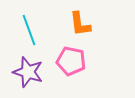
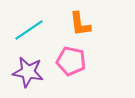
cyan line: rotated 76 degrees clockwise
purple star: rotated 8 degrees counterclockwise
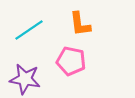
purple star: moved 3 px left, 7 px down
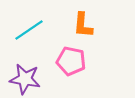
orange L-shape: moved 3 px right, 1 px down; rotated 12 degrees clockwise
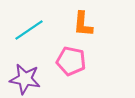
orange L-shape: moved 1 px up
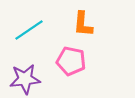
purple star: rotated 16 degrees counterclockwise
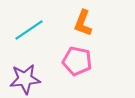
orange L-shape: moved 1 px up; rotated 16 degrees clockwise
pink pentagon: moved 6 px right
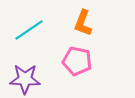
purple star: rotated 8 degrees clockwise
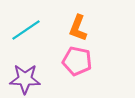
orange L-shape: moved 5 px left, 5 px down
cyan line: moved 3 px left
